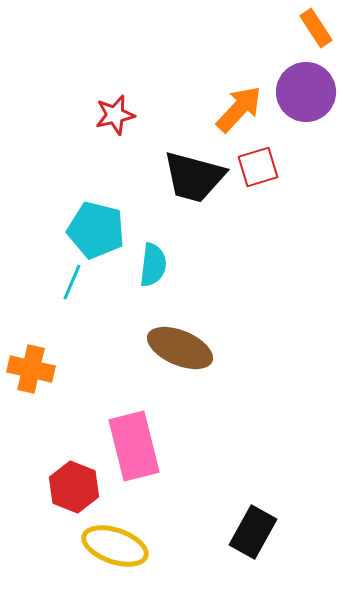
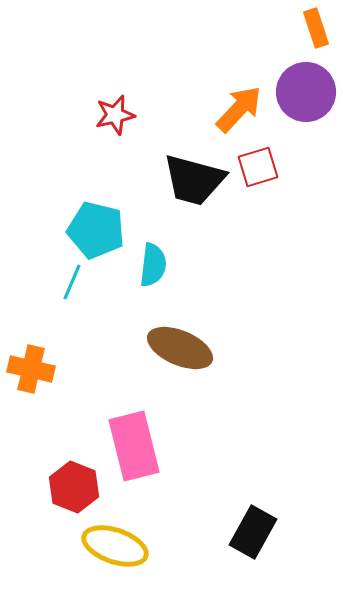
orange rectangle: rotated 15 degrees clockwise
black trapezoid: moved 3 px down
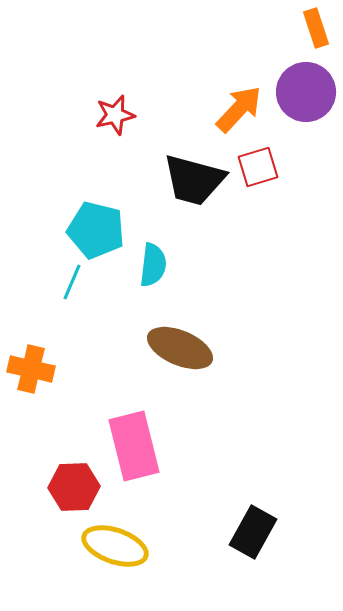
red hexagon: rotated 24 degrees counterclockwise
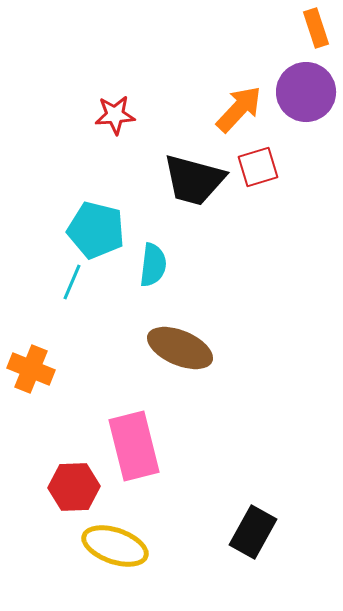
red star: rotated 9 degrees clockwise
orange cross: rotated 9 degrees clockwise
